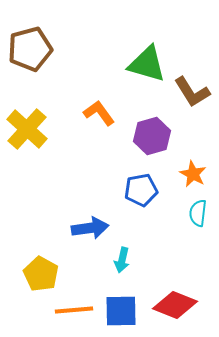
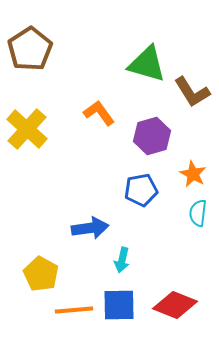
brown pentagon: rotated 18 degrees counterclockwise
blue square: moved 2 px left, 6 px up
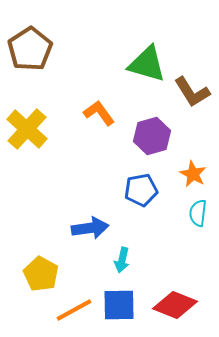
orange line: rotated 24 degrees counterclockwise
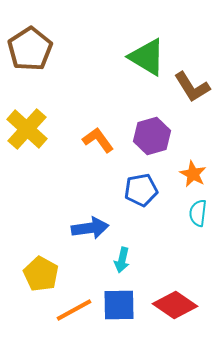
green triangle: moved 7 px up; rotated 15 degrees clockwise
brown L-shape: moved 5 px up
orange L-shape: moved 1 px left, 27 px down
red diamond: rotated 12 degrees clockwise
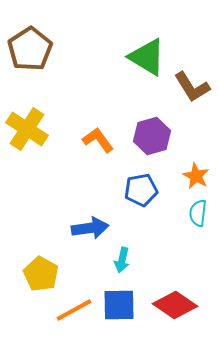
yellow cross: rotated 9 degrees counterclockwise
orange star: moved 3 px right, 2 px down
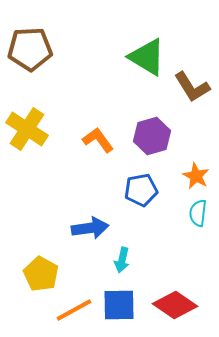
brown pentagon: rotated 30 degrees clockwise
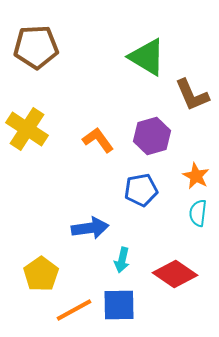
brown pentagon: moved 6 px right, 2 px up
brown L-shape: moved 8 px down; rotated 9 degrees clockwise
yellow pentagon: rotated 8 degrees clockwise
red diamond: moved 31 px up
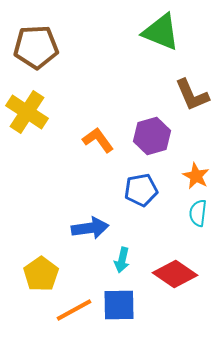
green triangle: moved 14 px right, 25 px up; rotated 9 degrees counterclockwise
yellow cross: moved 17 px up
